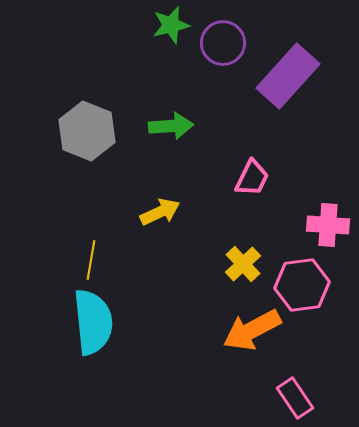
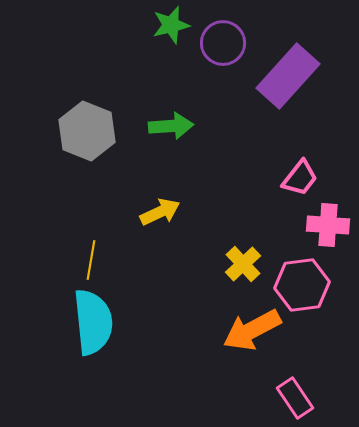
pink trapezoid: moved 48 px right; rotated 12 degrees clockwise
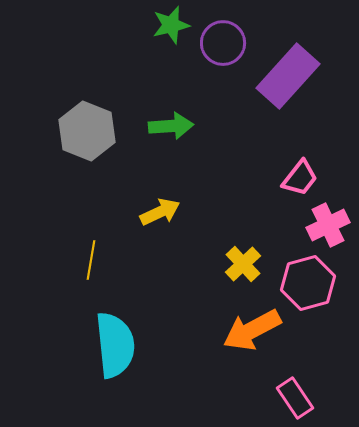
pink cross: rotated 30 degrees counterclockwise
pink hexagon: moved 6 px right, 2 px up; rotated 8 degrees counterclockwise
cyan semicircle: moved 22 px right, 23 px down
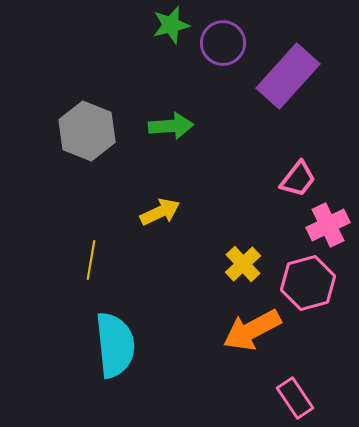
pink trapezoid: moved 2 px left, 1 px down
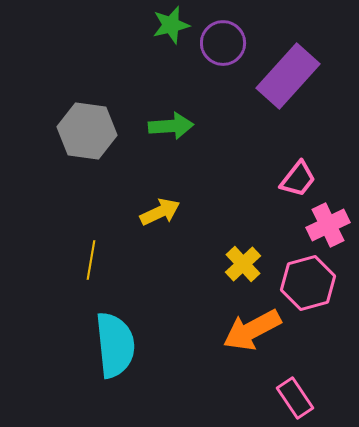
gray hexagon: rotated 14 degrees counterclockwise
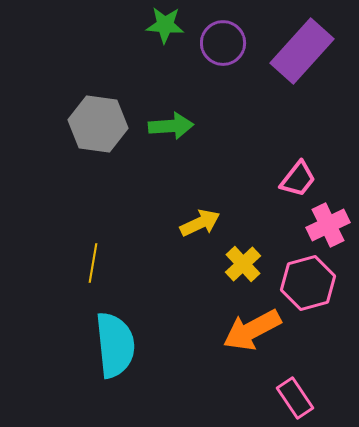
green star: moved 6 px left; rotated 18 degrees clockwise
purple rectangle: moved 14 px right, 25 px up
gray hexagon: moved 11 px right, 7 px up
yellow arrow: moved 40 px right, 11 px down
yellow line: moved 2 px right, 3 px down
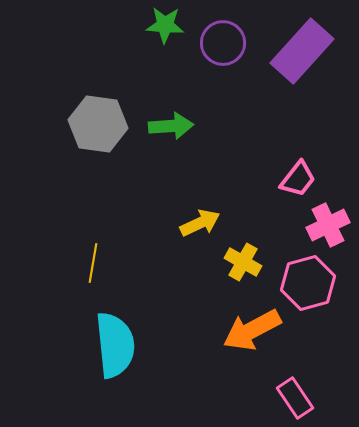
yellow cross: moved 2 px up; rotated 18 degrees counterclockwise
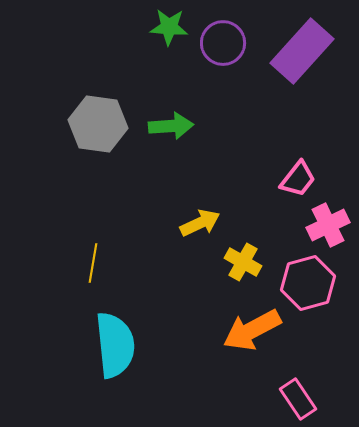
green star: moved 4 px right, 2 px down
pink rectangle: moved 3 px right, 1 px down
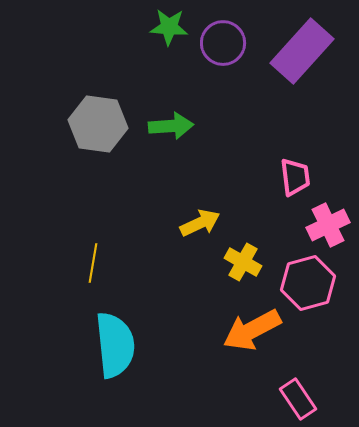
pink trapezoid: moved 3 px left, 2 px up; rotated 45 degrees counterclockwise
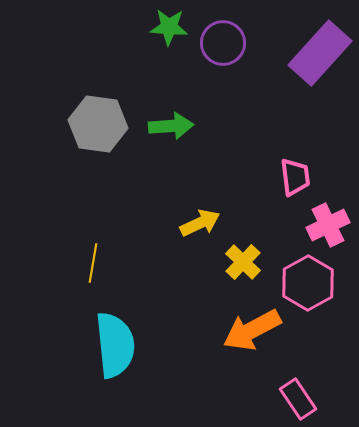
purple rectangle: moved 18 px right, 2 px down
yellow cross: rotated 15 degrees clockwise
pink hexagon: rotated 14 degrees counterclockwise
